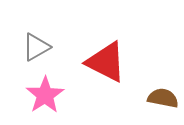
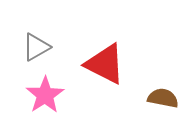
red triangle: moved 1 px left, 2 px down
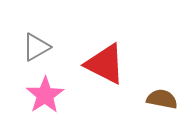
brown semicircle: moved 1 px left, 1 px down
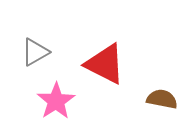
gray triangle: moved 1 px left, 5 px down
pink star: moved 11 px right, 6 px down
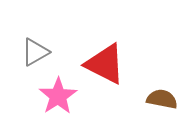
pink star: moved 2 px right, 5 px up
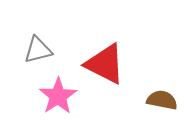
gray triangle: moved 3 px right, 2 px up; rotated 16 degrees clockwise
brown semicircle: moved 1 px down
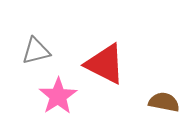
gray triangle: moved 2 px left, 1 px down
brown semicircle: moved 2 px right, 2 px down
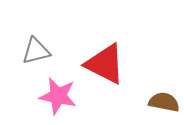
pink star: rotated 27 degrees counterclockwise
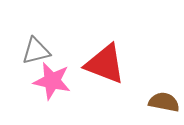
red triangle: rotated 6 degrees counterclockwise
pink star: moved 6 px left, 15 px up
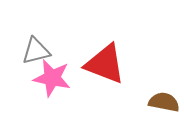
pink star: moved 3 px up
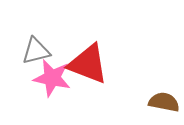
red triangle: moved 17 px left
